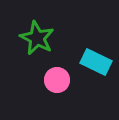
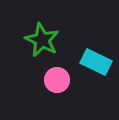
green star: moved 5 px right, 2 px down
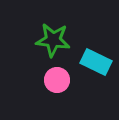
green star: moved 11 px right; rotated 20 degrees counterclockwise
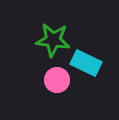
cyan rectangle: moved 10 px left, 1 px down
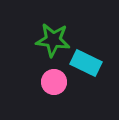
pink circle: moved 3 px left, 2 px down
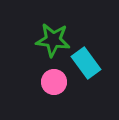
cyan rectangle: rotated 28 degrees clockwise
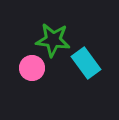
pink circle: moved 22 px left, 14 px up
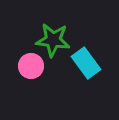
pink circle: moved 1 px left, 2 px up
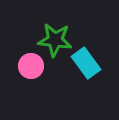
green star: moved 2 px right
